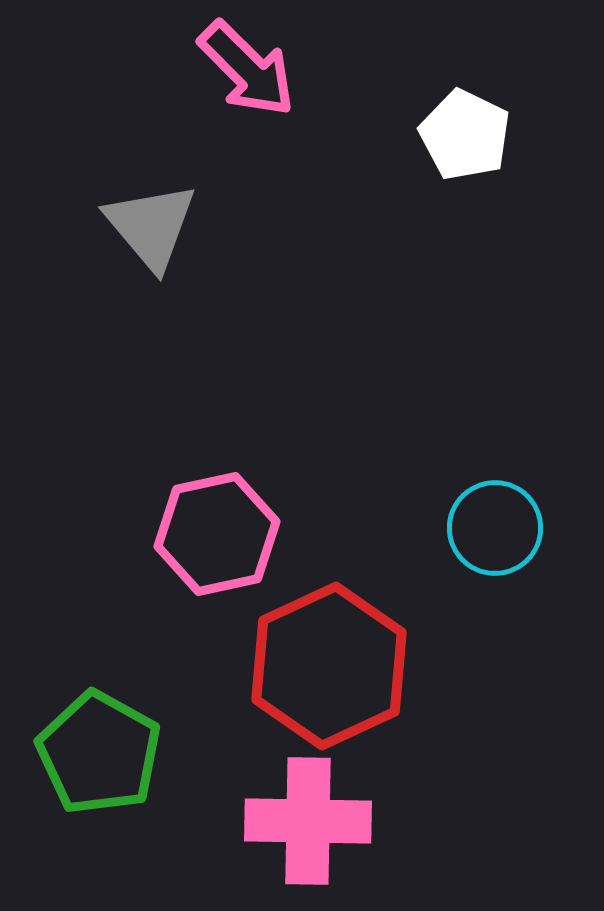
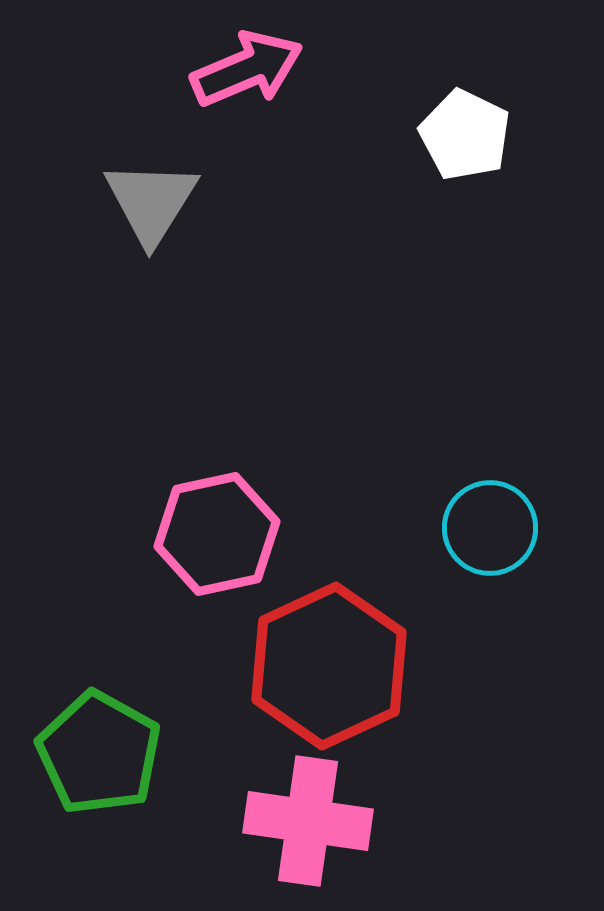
pink arrow: rotated 68 degrees counterclockwise
gray triangle: moved 24 px up; rotated 12 degrees clockwise
cyan circle: moved 5 px left
pink cross: rotated 7 degrees clockwise
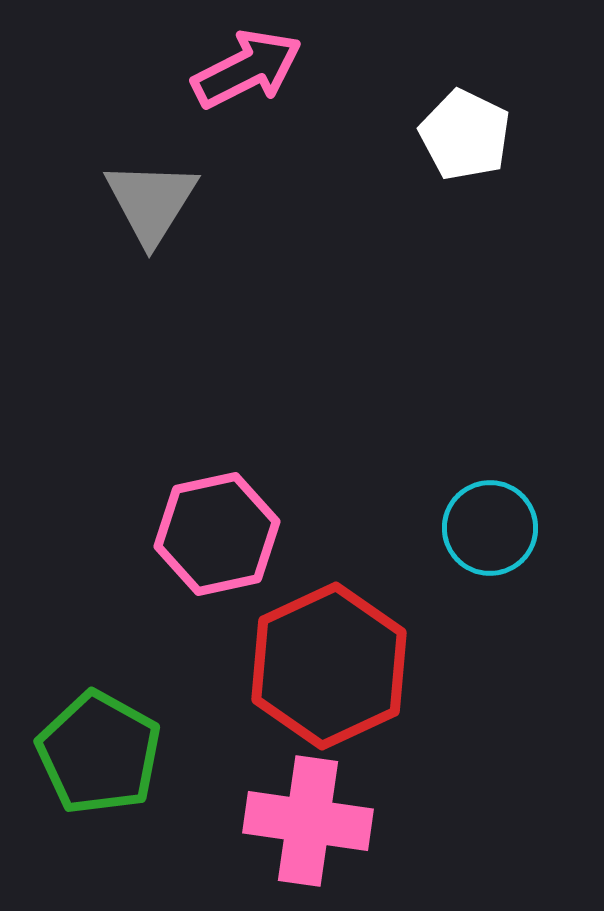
pink arrow: rotated 4 degrees counterclockwise
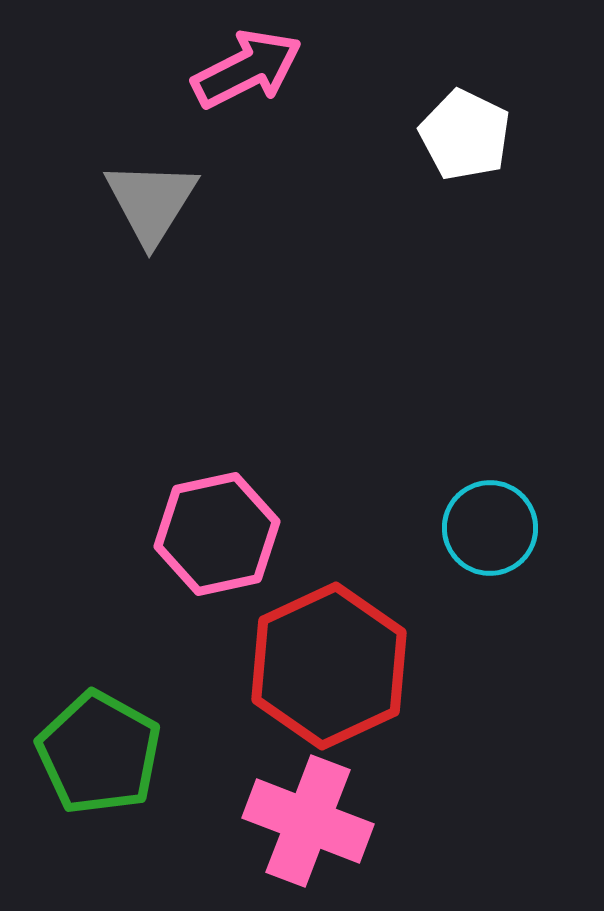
pink cross: rotated 13 degrees clockwise
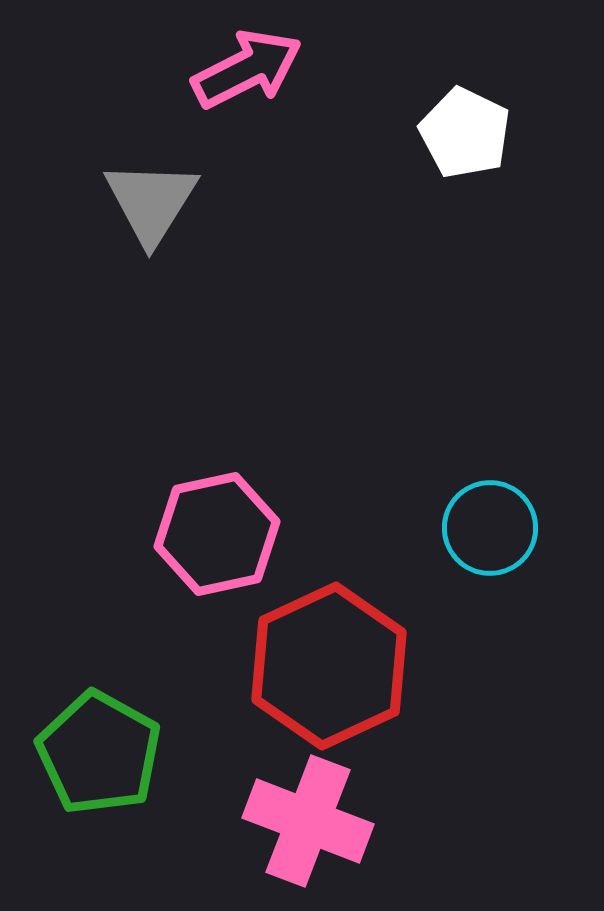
white pentagon: moved 2 px up
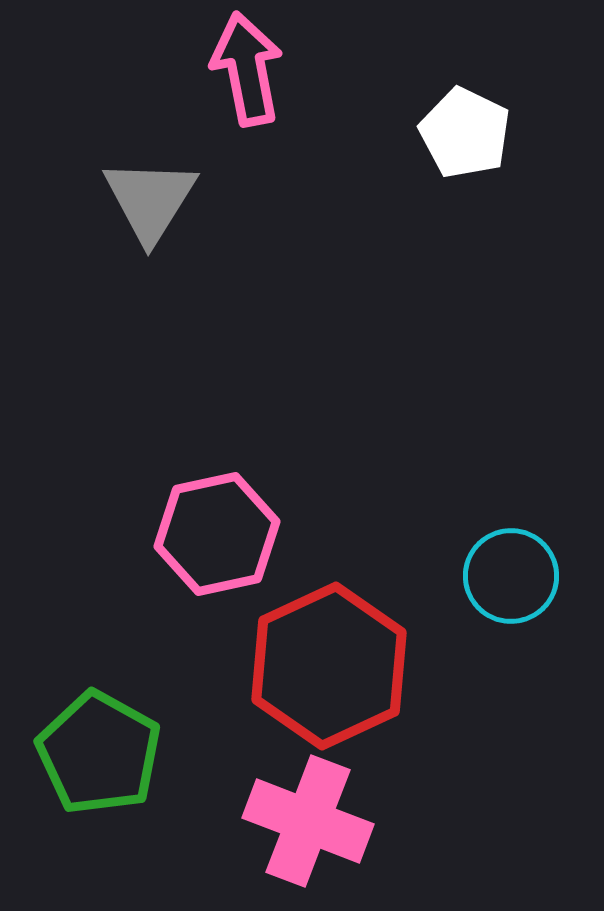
pink arrow: rotated 74 degrees counterclockwise
gray triangle: moved 1 px left, 2 px up
cyan circle: moved 21 px right, 48 px down
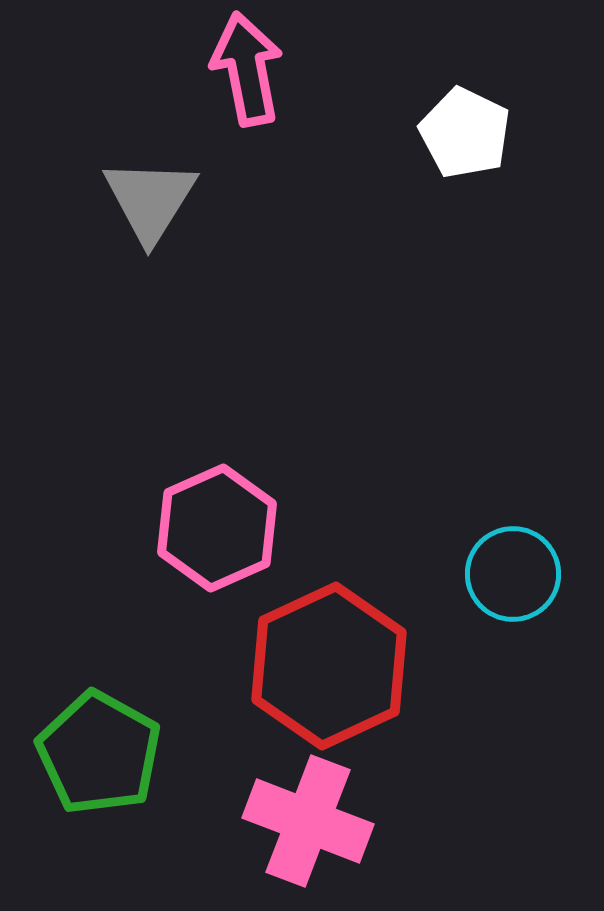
pink hexagon: moved 6 px up; rotated 12 degrees counterclockwise
cyan circle: moved 2 px right, 2 px up
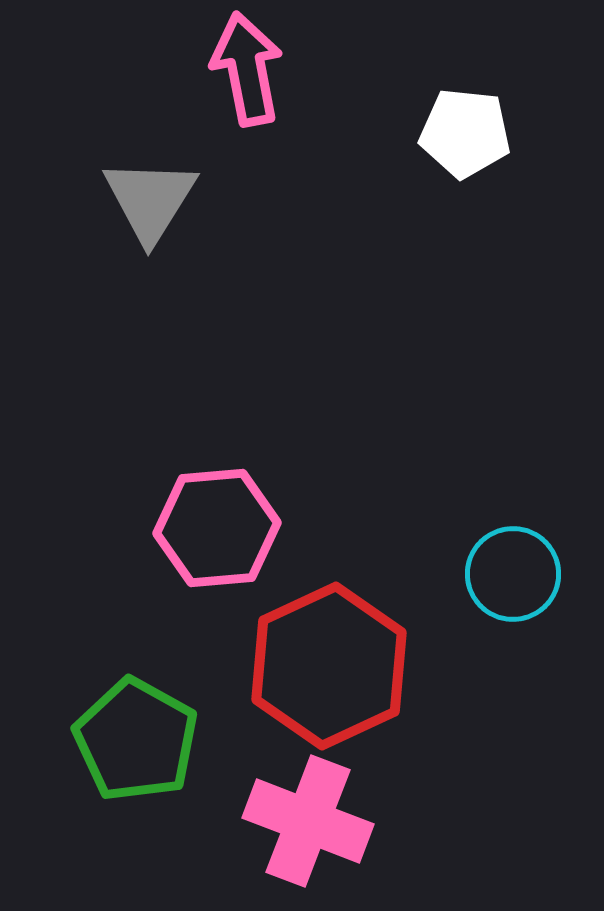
white pentagon: rotated 20 degrees counterclockwise
pink hexagon: rotated 19 degrees clockwise
green pentagon: moved 37 px right, 13 px up
